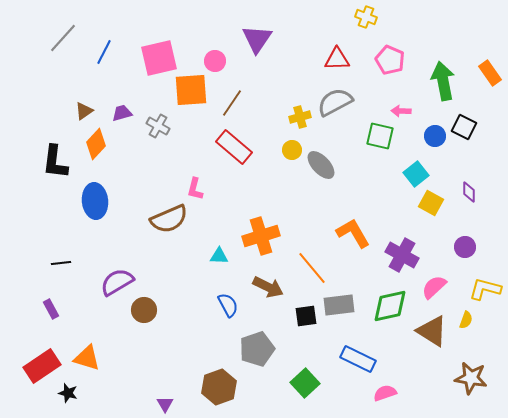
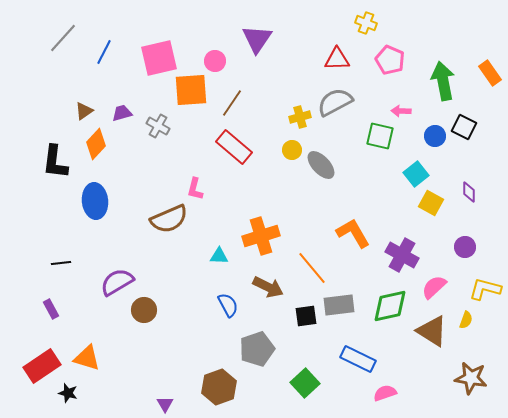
yellow cross at (366, 17): moved 6 px down
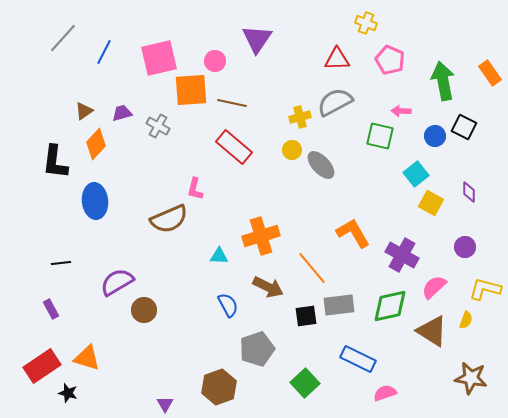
brown line at (232, 103): rotated 68 degrees clockwise
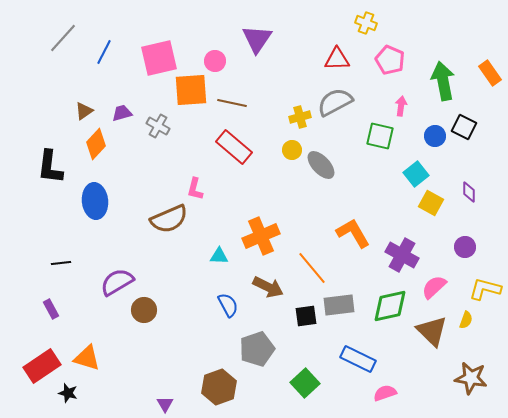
pink arrow at (401, 111): moved 5 px up; rotated 96 degrees clockwise
black L-shape at (55, 162): moved 5 px left, 5 px down
orange cross at (261, 236): rotated 6 degrees counterclockwise
brown triangle at (432, 331): rotated 12 degrees clockwise
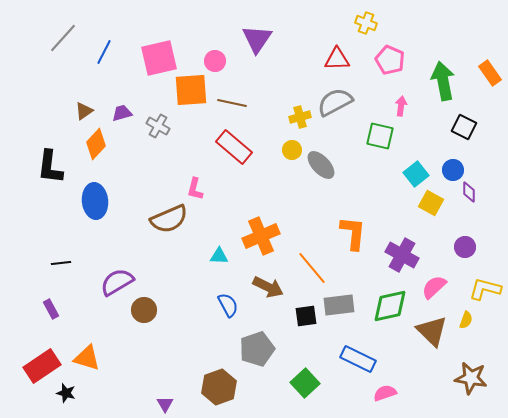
blue circle at (435, 136): moved 18 px right, 34 px down
orange L-shape at (353, 233): rotated 36 degrees clockwise
black star at (68, 393): moved 2 px left
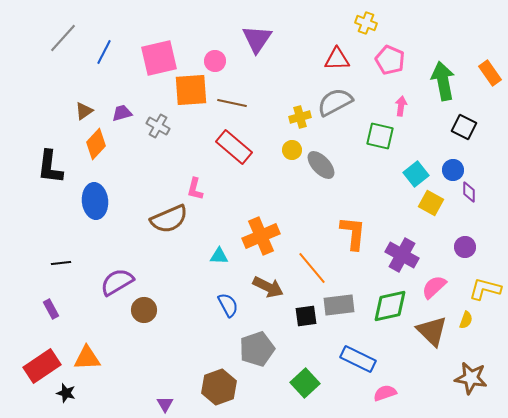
orange triangle at (87, 358): rotated 20 degrees counterclockwise
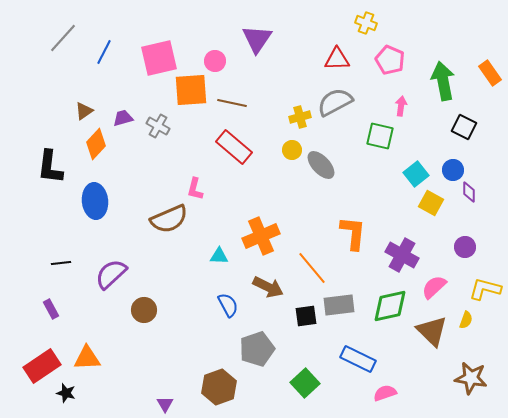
purple trapezoid at (122, 113): moved 1 px right, 5 px down
purple semicircle at (117, 282): moved 6 px left, 8 px up; rotated 12 degrees counterclockwise
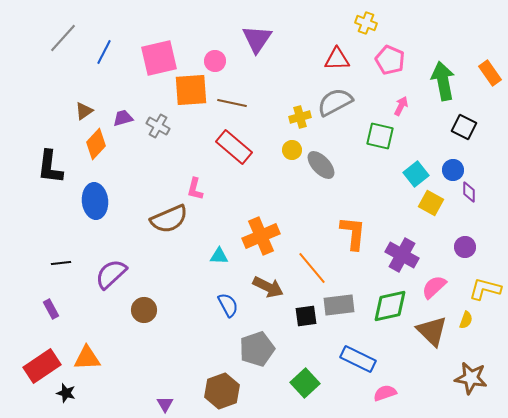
pink arrow at (401, 106): rotated 18 degrees clockwise
brown hexagon at (219, 387): moved 3 px right, 4 px down
